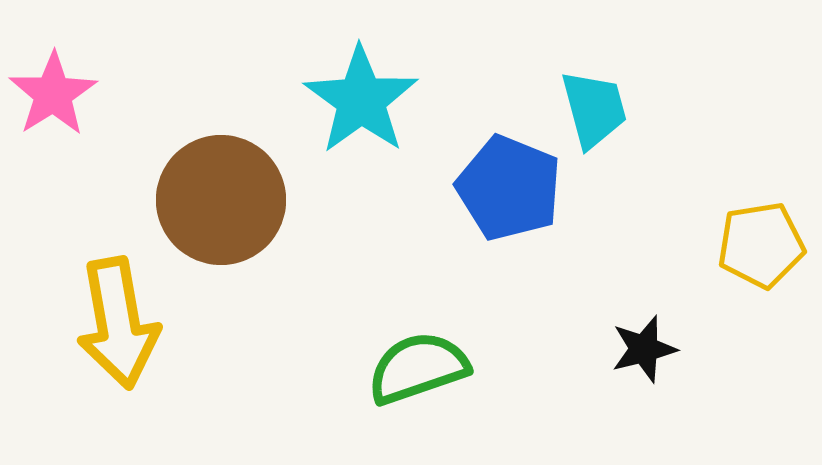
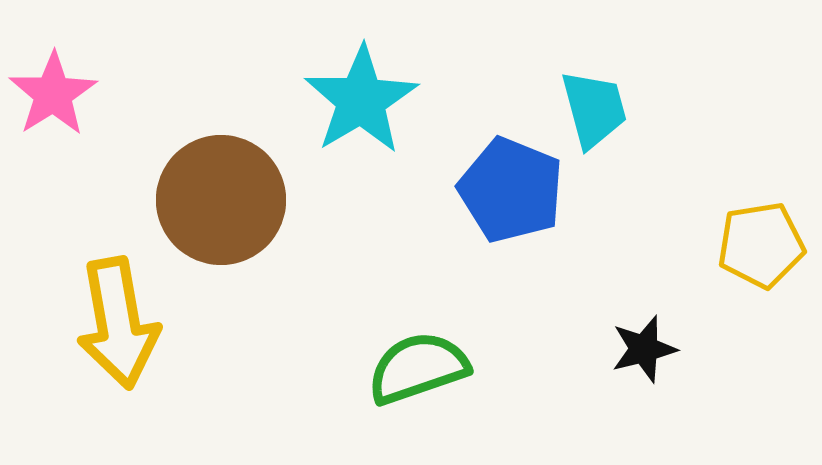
cyan star: rotated 5 degrees clockwise
blue pentagon: moved 2 px right, 2 px down
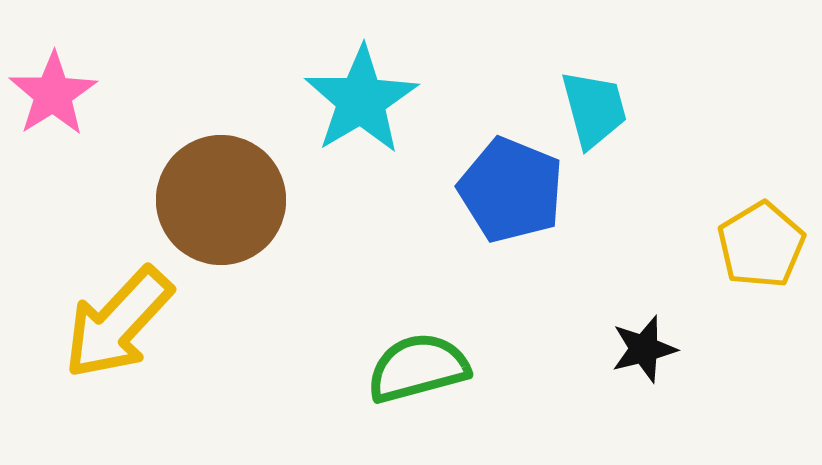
yellow pentagon: rotated 22 degrees counterclockwise
yellow arrow: rotated 53 degrees clockwise
green semicircle: rotated 4 degrees clockwise
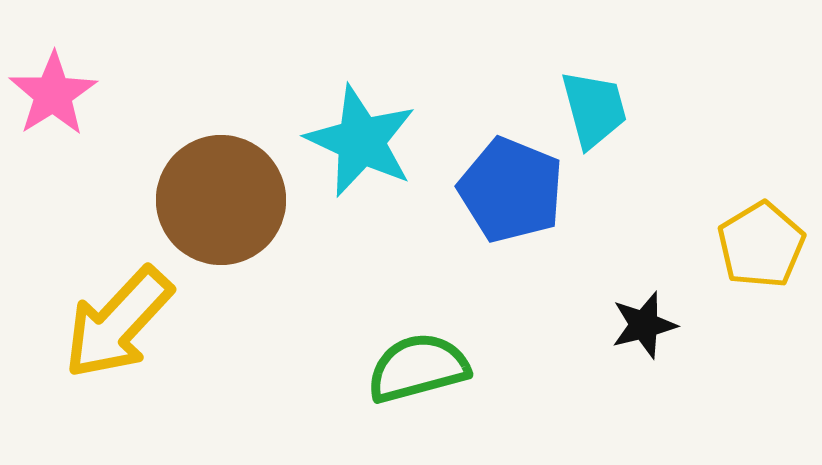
cyan star: moved 41 px down; rotated 16 degrees counterclockwise
black star: moved 24 px up
